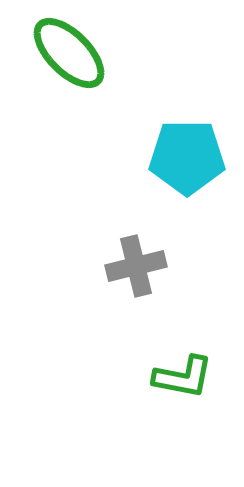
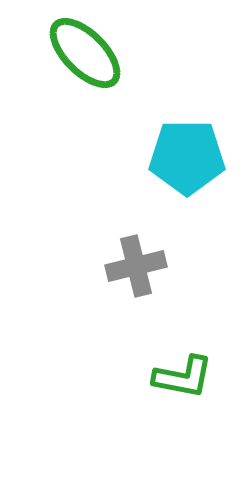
green ellipse: moved 16 px right
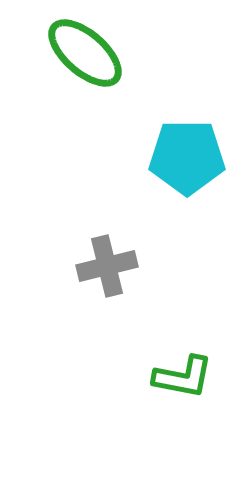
green ellipse: rotated 4 degrees counterclockwise
gray cross: moved 29 px left
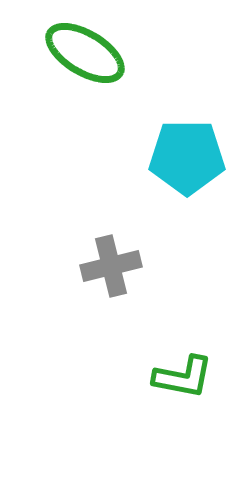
green ellipse: rotated 10 degrees counterclockwise
gray cross: moved 4 px right
